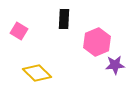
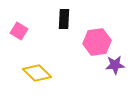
pink hexagon: rotated 16 degrees clockwise
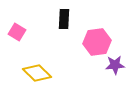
pink square: moved 2 px left, 1 px down
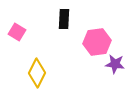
purple star: moved 1 px up; rotated 12 degrees clockwise
yellow diamond: rotated 72 degrees clockwise
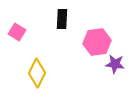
black rectangle: moved 2 px left
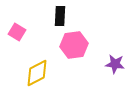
black rectangle: moved 2 px left, 3 px up
pink hexagon: moved 23 px left, 3 px down
yellow diamond: rotated 36 degrees clockwise
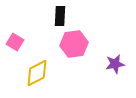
pink square: moved 2 px left, 10 px down
pink hexagon: moved 1 px up
purple star: rotated 18 degrees counterclockwise
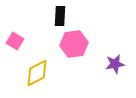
pink square: moved 1 px up
